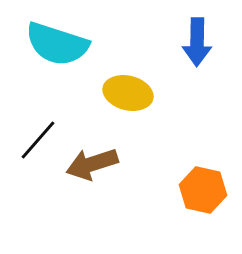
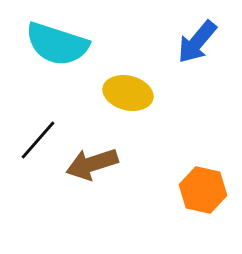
blue arrow: rotated 39 degrees clockwise
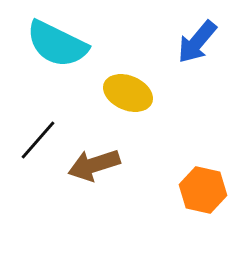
cyan semicircle: rotated 8 degrees clockwise
yellow ellipse: rotated 9 degrees clockwise
brown arrow: moved 2 px right, 1 px down
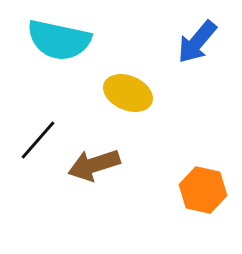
cyan semicircle: moved 2 px right, 4 px up; rotated 14 degrees counterclockwise
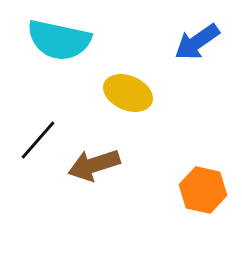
blue arrow: rotated 15 degrees clockwise
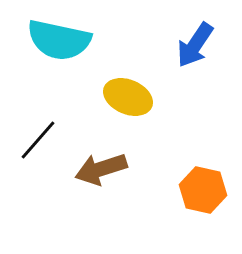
blue arrow: moved 2 px left, 3 px down; rotated 21 degrees counterclockwise
yellow ellipse: moved 4 px down
brown arrow: moved 7 px right, 4 px down
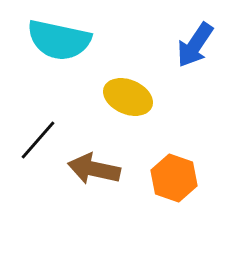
brown arrow: moved 7 px left; rotated 30 degrees clockwise
orange hexagon: moved 29 px left, 12 px up; rotated 6 degrees clockwise
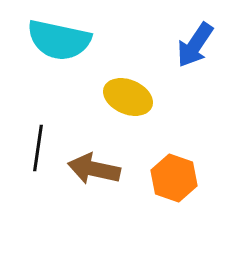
black line: moved 8 px down; rotated 33 degrees counterclockwise
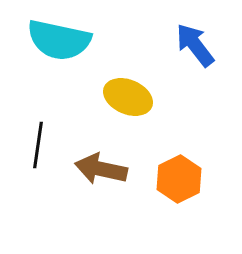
blue arrow: rotated 108 degrees clockwise
black line: moved 3 px up
brown arrow: moved 7 px right
orange hexagon: moved 5 px right, 1 px down; rotated 15 degrees clockwise
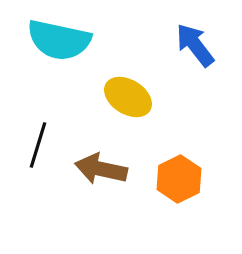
yellow ellipse: rotated 9 degrees clockwise
black line: rotated 9 degrees clockwise
